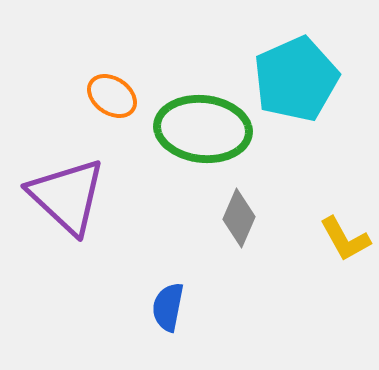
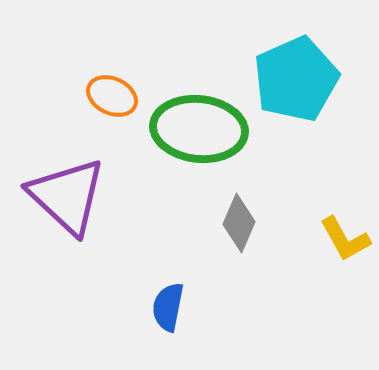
orange ellipse: rotated 9 degrees counterclockwise
green ellipse: moved 4 px left
gray diamond: moved 5 px down
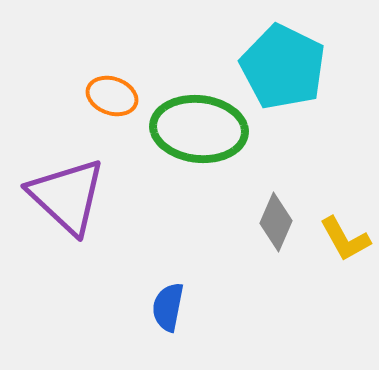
cyan pentagon: moved 13 px left, 12 px up; rotated 22 degrees counterclockwise
orange ellipse: rotated 6 degrees counterclockwise
gray diamond: moved 37 px right, 1 px up
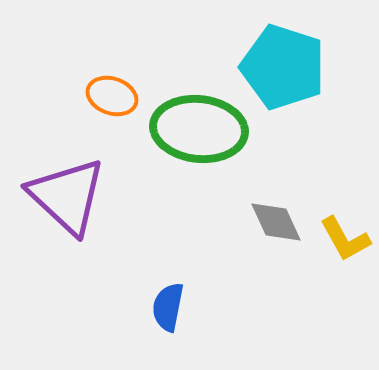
cyan pentagon: rotated 8 degrees counterclockwise
gray diamond: rotated 48 degrees counterclockwise
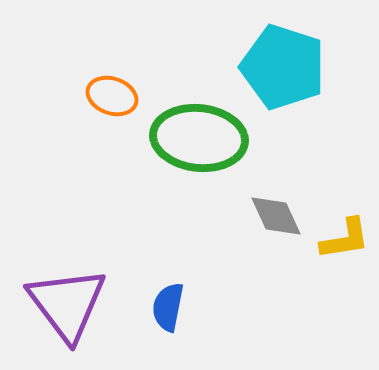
green ellipse: moved 9 px down
purple triangle: moved 108 px down; rotated 10 degrees clockwise
gray diamond: moved 6 px up
yellow L-shape: rotated 70 degrees counterclockwise
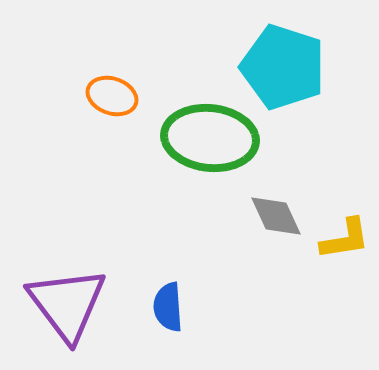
green ellipse: moved 11 px right
blue semicircle: rotated 15 degrees counterclockwise
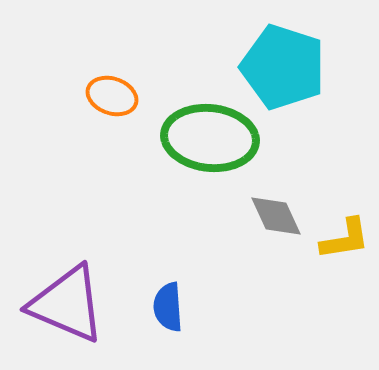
purple triangle: rotated 30 degrees counterclockwise
